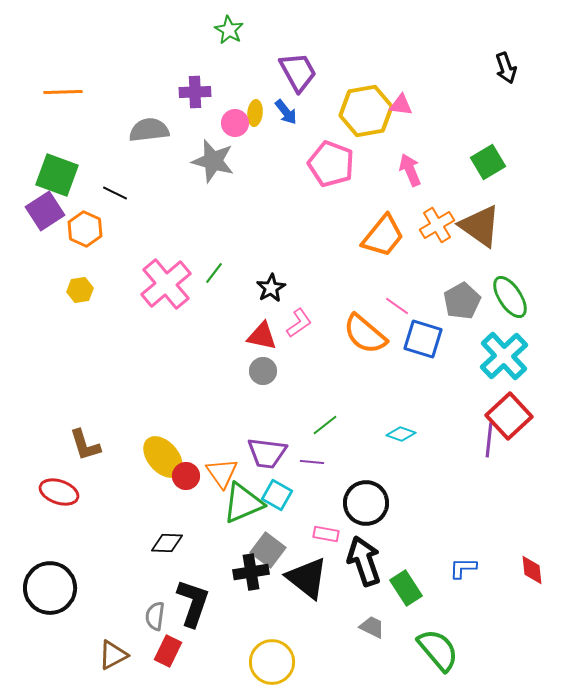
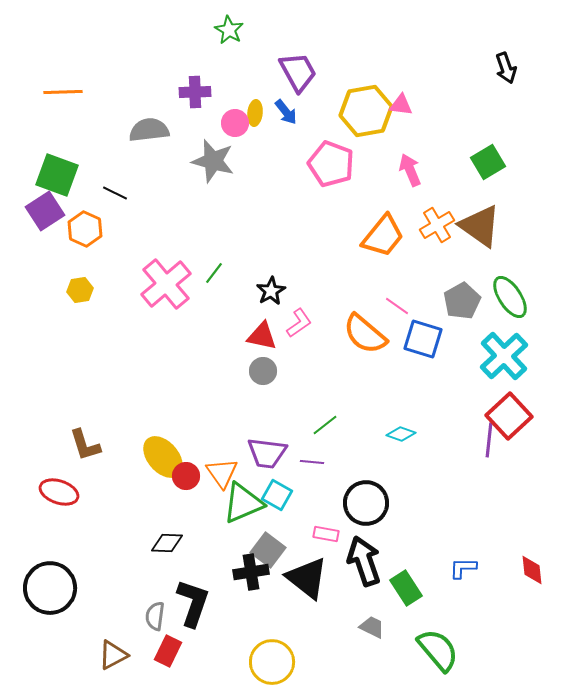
black star at (271, 288): moved 3 px down
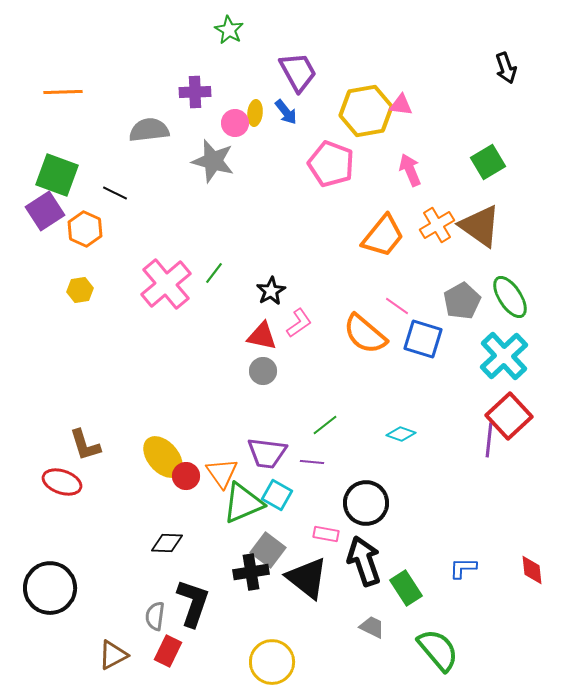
red ellipse at (59, 492): moved 3 px right, 10 px up
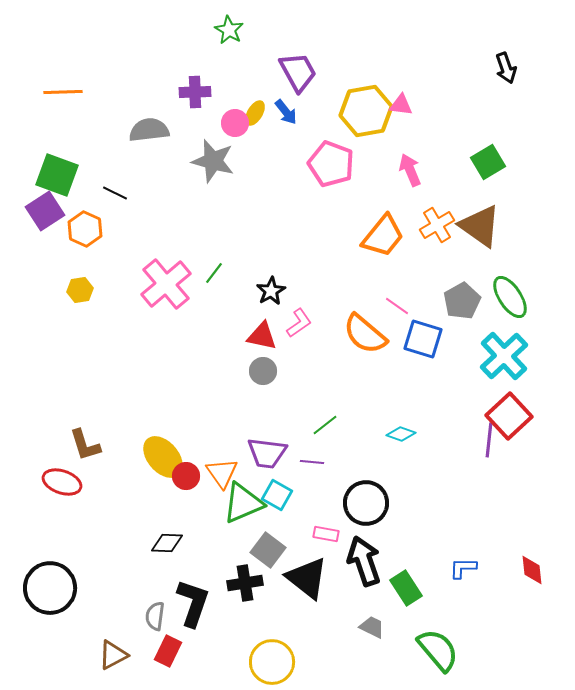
yellow ellipse at (255, 113): rotated 25 degrees clockwise
black cross at (251, 572): moved 6 px left, 11 px down
